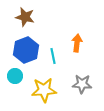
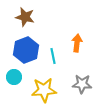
cyan circle: moved 1 px left, 1 px down
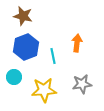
brown star: moved 2 px left, 1 px up
blue hexagon: moved 3 px up
gray star: rotated 12 degrees counterclockwise
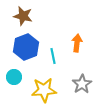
gray star: rotated 24 degrees counterclockwise
